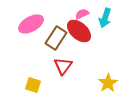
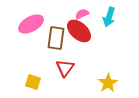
cyan arrow: moved 4 px right, 1 px up
brown rectangle: rotated 25 degrees counterclockwise
red triangle: moved 2 px right, 2 px down
yellow square: moved 3 px up
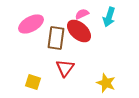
yellow star: moved 2 px left; rotated 18 degrees counterclockwise
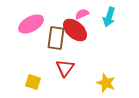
red ellipse: moved 4 px left, 1 px up
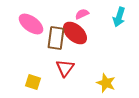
cyan arrow: moved 10 px right
pink ellipse: rotated 65 degrees clockwise
red ellipse: moved 3 px down
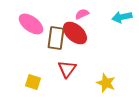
cyan arrow: moved 3 px right; rotated 60 degrees clockwise
red triangle: moved 2 px right, 1 px down
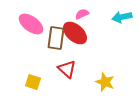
red triangle: rotated 24 degrees counterclockwise
yellow star: moved 1 px left, 1 px up
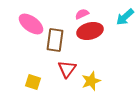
cyan arrow: moved 3 px right; rotated 30 degrees counterclockwise
red ellipse: moved 15 px right, 2 px up; rotated 55 degrees counterclockwise
brown rectangle: moved 1 px left, 2 px down
red triangle: rotated 24 degrees clockwise
yellow star: moved 14 px left, 1 px up; rotated 30 degrees clockwise
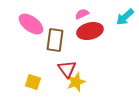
red triangle: rotated 12 degrees counterclockwise
yellow star: moved 15 px left, 1 px down
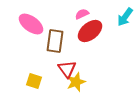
cyan arrow: rotated 12 degrees counterclockwise
red ellipse: rotated 25 degrees counterclockwise
brown rectangle: moved 1 px down
yellow square: moved 1 px right, 1 px up
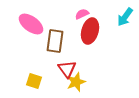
red ellipse: rotated 35 degrees counterclockwise
